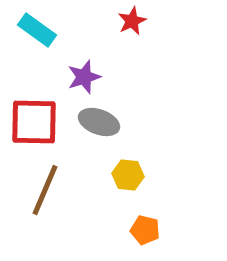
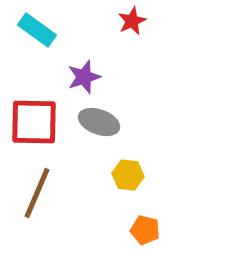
brown line: moved 8 px left, 3 px down
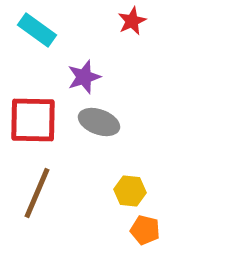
red square: moved 1 px left, 2 px up
yellow hexagon: moved 2 px right, 16 px down
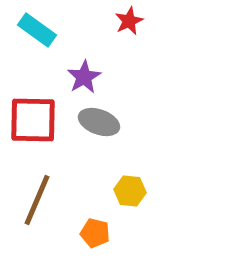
red star: moved 3 px left
purple star: rotated 12 degrees counterclockwise
brown line: moved 7 px down
orange pentagon: moved 50 px left, 3 px down
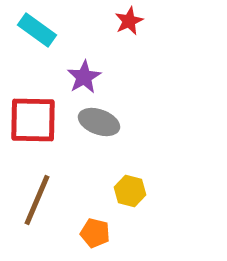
yellow hexagon: rotated 8 degrees clockwise
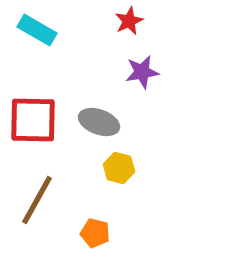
cyan rectangle: rotated 6 degrees counterclockwise
purple star: moved 58 px right, 5 px up; rotated 20 degrees clockwise
yellow hexagon: moved 11 px left, 23 px up
brown line: rotated 6 degrees clockwise
